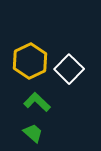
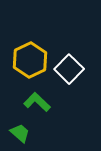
yellow hexagon: moved 1 px up
green trapezoid: moved 13 px left
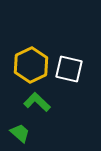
yellow hexagon: moved 1 px right, 5 px down
white square: rotated 32 degrees counterclockwise
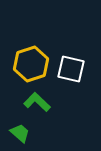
yellow hexagon: moved 1 px up; rotated 8 degrees clockwise
white square: moved 2 px right
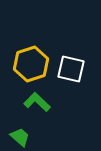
green trapezoid: moved 4 px down
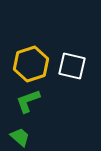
white square: moved 1 px right, 3 px up
green L-shape: moved 9 px left, 1 px up; rotated 64 degrees counterclockwise
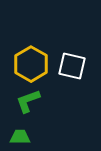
yellow hexagon: rotated 12 degrees counterclockwise
green trapezoid: rotated 40 degrees counterclockwise
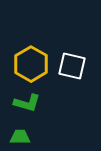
green L-shape: moved 1 px left, 2 px down; rotated 144 degrees counterclockwise
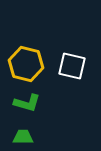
yellow hexagon: moved 5 px left; rotated 16 degrees counterclockwise
green trapezoid: moved 3 px right
